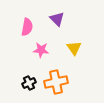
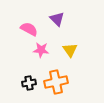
pink semicircle: moved 2 px right, 2 px down; rotated 72 degrees counterclockwise
yellow triangle: moved 4 px left, 2 px down
black cross: rotated 16 degrees clockwise
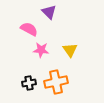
purple triangle: moved 8 px left, 7 px up
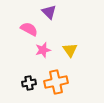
pink star: moved 2 px right; rotated 21 degrees counterclockwise
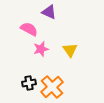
purple triangle: rotated 21 degrees counterclockwise
pink star: moved 2 px left, 1 px up
orange cross: moved 4 px left, 5 px down; rotated 30 degrees counterclockwise
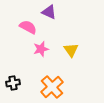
pink semicircle: moved 1 px left, 2 px up
yellow triangle: moved 1 px right
black cross: moved 16 px left
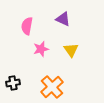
purple triangle: moved 14 px right, 7 px down
pink semicircle: moved 1 px left, 1 px up; rotated 108 degrees counterclockwise
